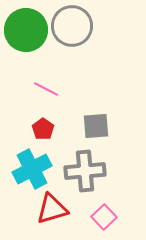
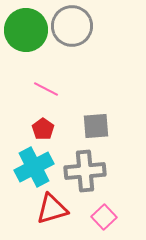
cyan cross: moved 2 px right, 2 px up
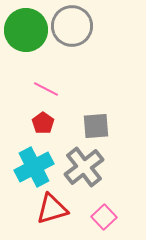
red pentagon: moved 6 px up
gray cross: moved 1 px left, 4 px up; rotated 33 degrees counterclockwise
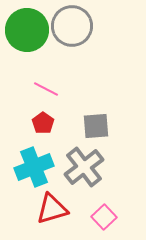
green circle: moved 1 px right
cyan cross: rotated 6 degrees clockwise
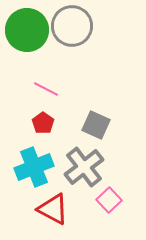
gray square: moved 1 px up; rotated 28 degrees clockwise
red triangle: moved 1 px right; rotated 44 degrees clockwise
pink square: moved 5 px right, 17 px up
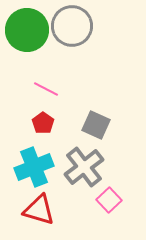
red triangle: moved 14 px left, 1 px down; rotated 12 degrees counterclockwise
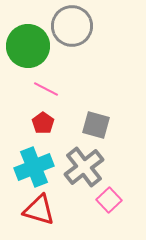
green circle: moved 1 px right, 16 px down
gray square: rotated 8 degrees counterclockwise
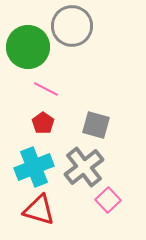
green circle: moved 1 px down
pink square: moved 1 px left
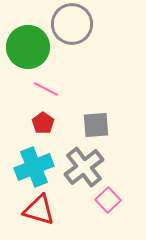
gray circle: moved 2 px up
gray square: rotated 20 degrees counterclockwise
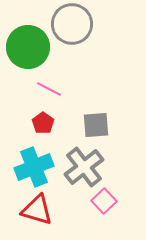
pink line: moved 3 px right
pink square: moved 4 px left, 1 px down
red triangle: moved 2 px left
